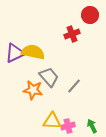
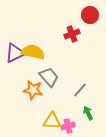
gray line: moved 6 px right, 4 px down
green arrow: moved 4 px left, 13 px up
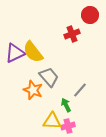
yellow semicircle: rotated 140 degrees counterclockwise
orange star: rotated 12 degrees clockwise
green arrow: moved 22 px left, 8 px up
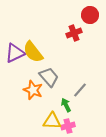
red cross: moved 2 px right, 1 px up
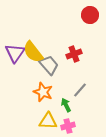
red cross: moved 21 px down
purple triangle: rotated 30 degrees counterclockwise
gray trapezoid: moved 12 px up
orange star: moved 10 px right, 2 px down
yellow triangle: moved 4 px left
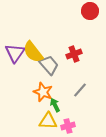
red circle: moved 4 px up
green arrow: moved 11 px left
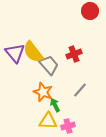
purple triangle: rotated 15 degrees counterclockwise
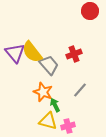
yellow semicircle: moved 1 px left
yellow triangle: rotated 12 degrees clockwise
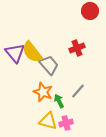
red cross: moved 3 px right, 6 px up
gray line: moved 2 px left, 1 px down
green arrow: moved 4 px right, 4 px up
pink cross: moved 2 px left, 3 px up
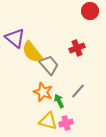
purple triangle: moved 15 px up; rotated 10 degrees counterclockwise
